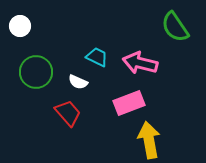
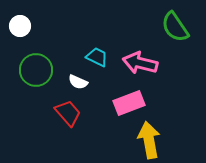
green circle: moved 2 px up
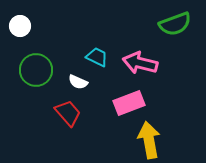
green semicircle: moved 3 px up; rotated 76 degrees counterclockwise
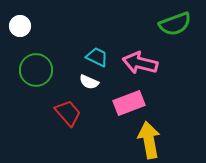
white semicircle: moved 11 px right
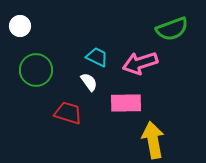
green semicircle: moved 3 px left, 5 px down
pink arrow: rotated 32 degrees counterclockwise
white semicircle: rotated 150 degrees counterclockwise
pink rectangle: moved 3 px left; rotated 20 degrees clockwise
red trapezoid: rotated 32 degrees counterclockwise
yellow arrow: moved 4 px right
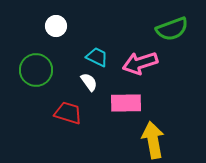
white circle: moved 36 px right
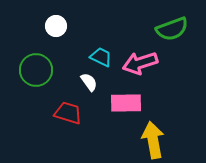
cyan trapezoid: moved 4 px right
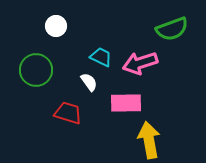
yellow arrow: moved 4 px left
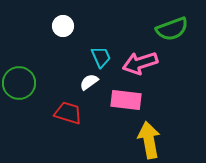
white circle: moved 7 px right
cyan trapezoid: rotated 40 degrees clockwise
green circle: moved 17 px left, 13 px down
white semicircle: rotated 90 degrees counterclockwise
pink rectangle: moved 3 px up; rotated 8 degrees clockwise
